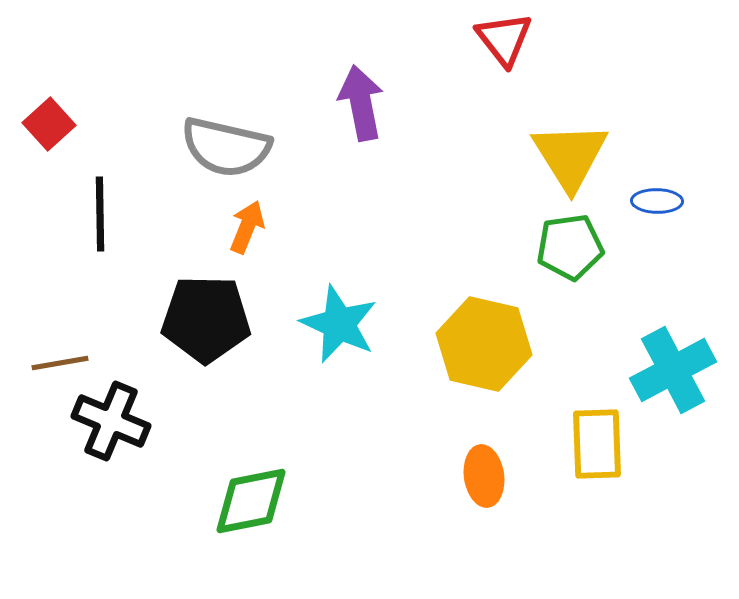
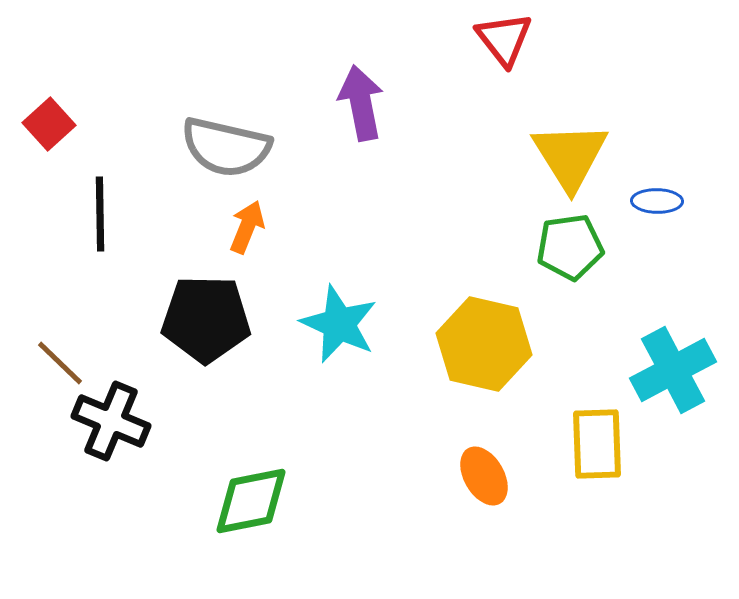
brown line: rotated 54 degrees clockwise
orange ellipse: rotated 22 degrees counterclockwise
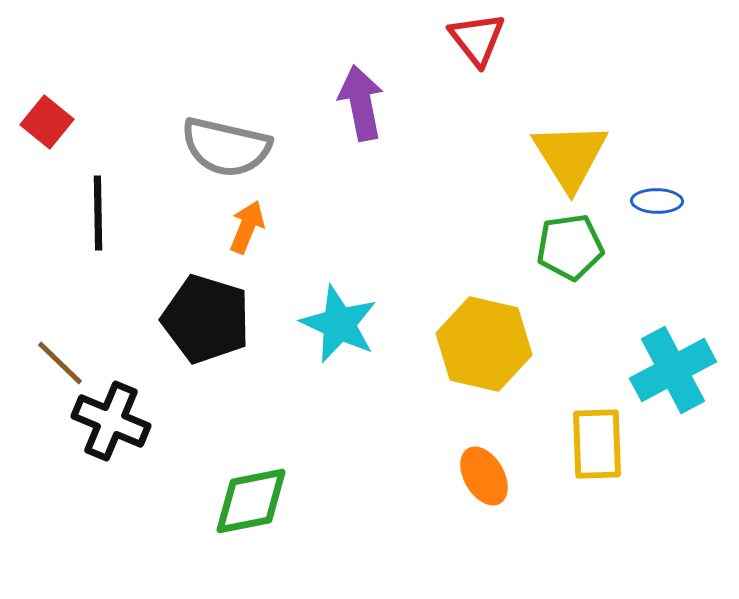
red triangle: moved 27 px left
red square: moved 2 px left, 2 px up; rotated 9 degrees counterclockwise
black line: moved 2 px left, 1 px up
black pentagon: rotated 16 degrees clockwise
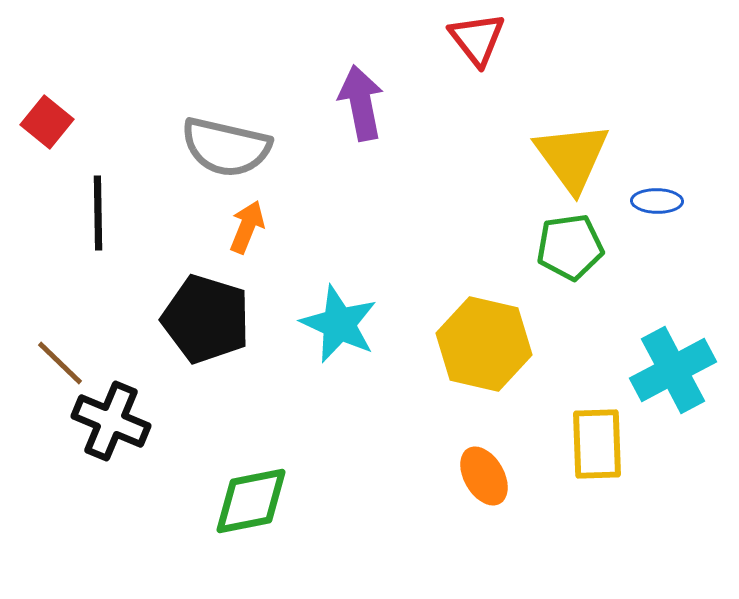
yellow triangle: moved 2 px right, 1 px down; rotated 4 degrees counterclockwise
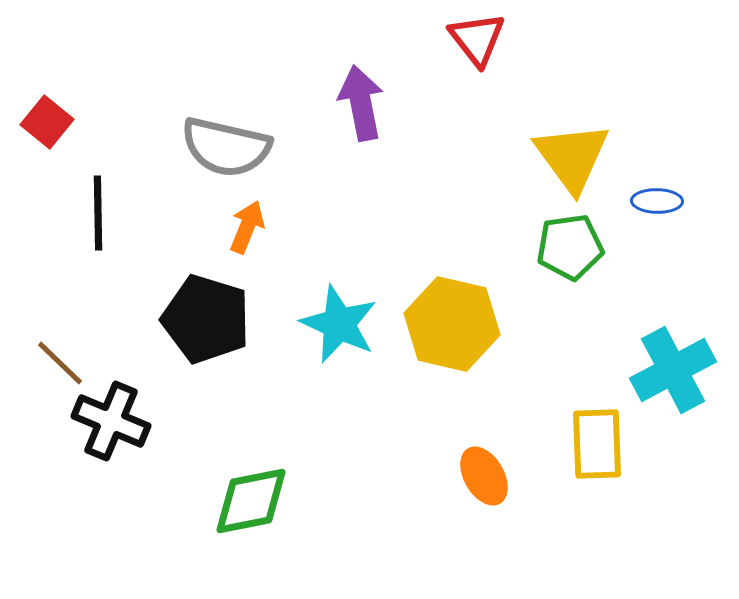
yellow hexagon: moved 32 px left, 20 px up
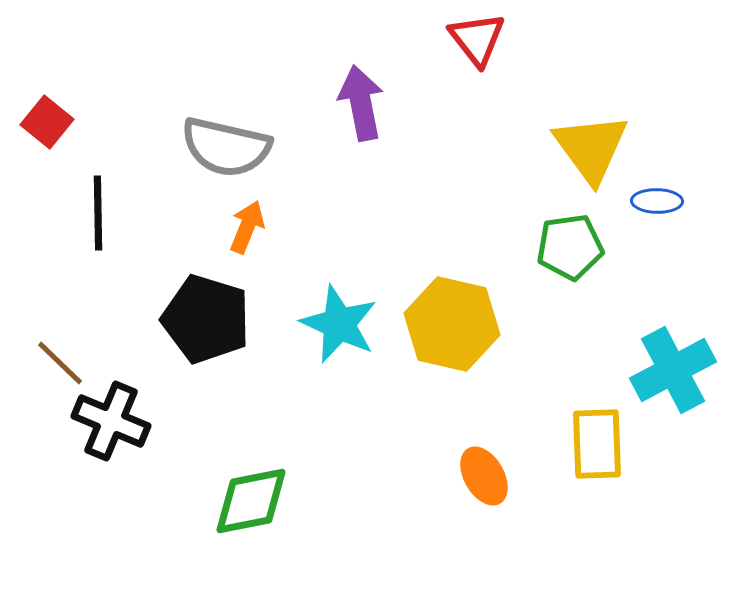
yellow triangle: moved 19 px right, 9 px up
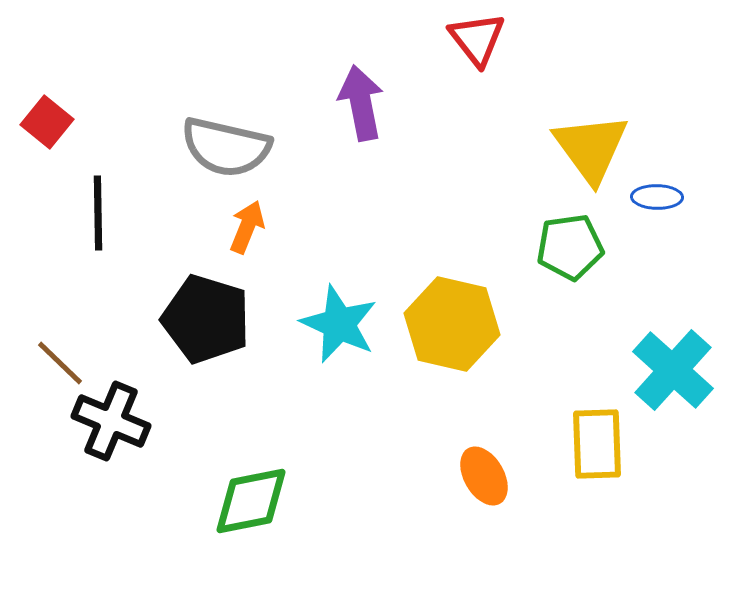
blue ellipse: moved 4 px up
cyan cross: rotated 20 degrees counterclockwise
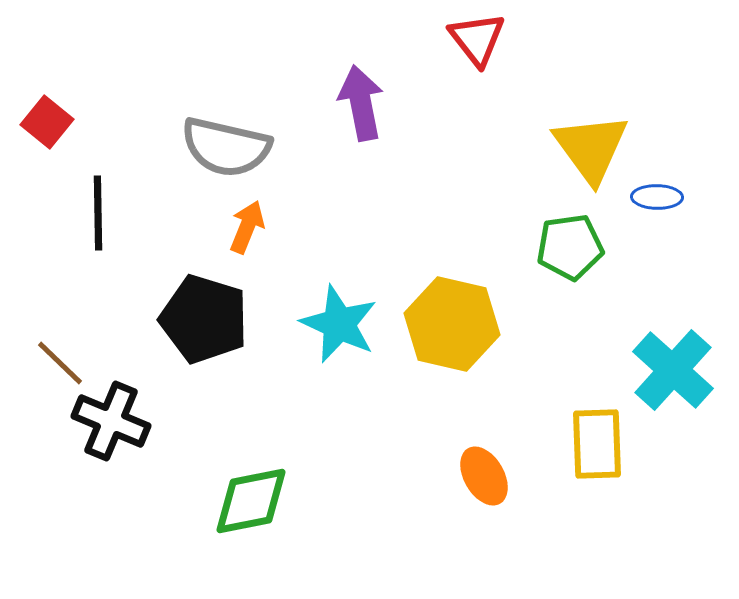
black pentagon: moved 2 px left
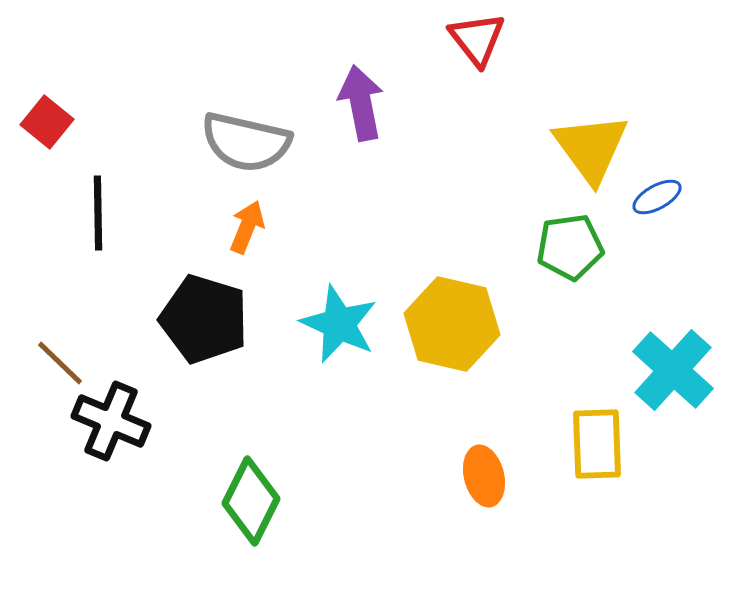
gray semicircle: moved 20 px right, 5 px up
blue ellipse: rotated 30 degrees counterclockwise
orange ellipse: rotated 16 degrees clockwise
green diamond: rotated 52 degrees counterclockwise
